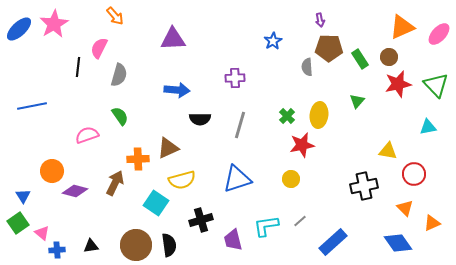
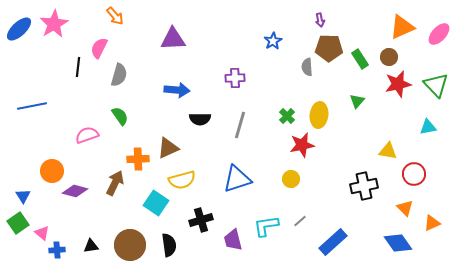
brown circle at (136, 245): moved 6 px left
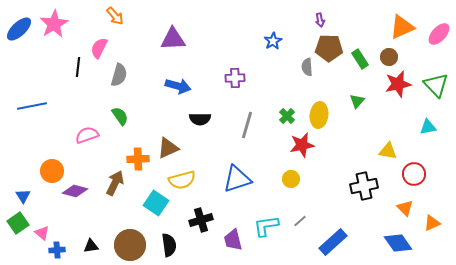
blue arrow at (177, 90): moved 1 px right, 4 px up; rotated 10 degrees clockwise
gray line at (240, 125): moved 7 px right
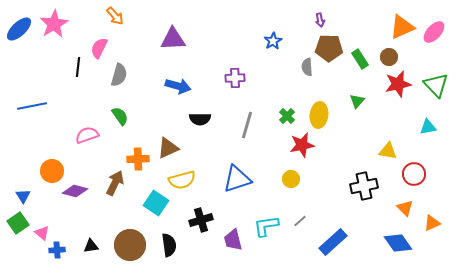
pink ellipse at (439, 34): moved 5 px left, 2 px up
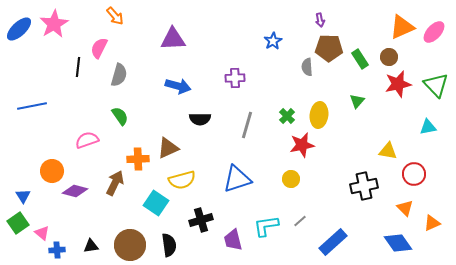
pink semicircle at (87, 135): moved 5 px down
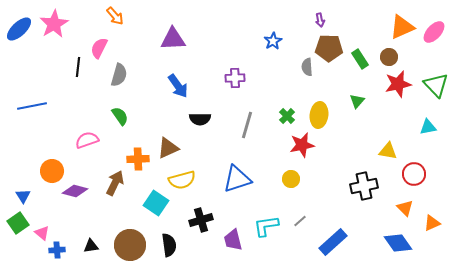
blue arrow at (178, 86): rotated 40 degrees clockwise
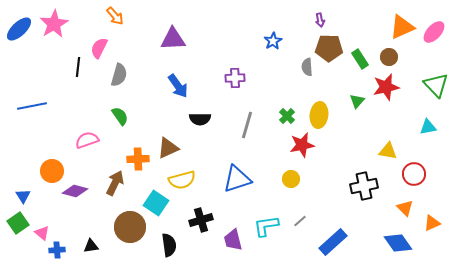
red star at (398, 84): moved 12 px left, 3 px down
brown circle at (130, 245): moved 18 px up
